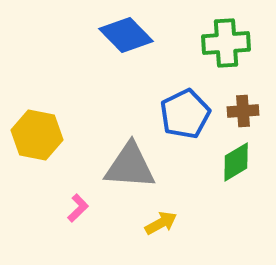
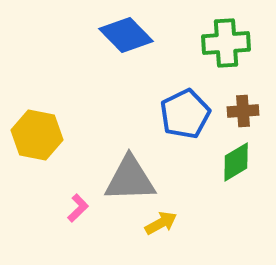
gray triangle: moved 13 px down; rotated 6 degrees counterclockwise
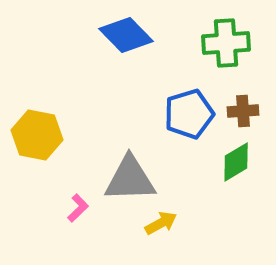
blue pentagon: moved 4 px right; rotated 9 degrees clockwise
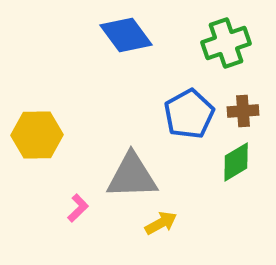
blue diamond: rotated 8 degrees clockwise
green cross: rotated 15 degrees counterclockwise
blue pentagon: rotated 12 degrees counterclockwise
yellow hexagon: rotated 12 degrees counterclockwise
gray triangle: moved 2 px right, 3 px up
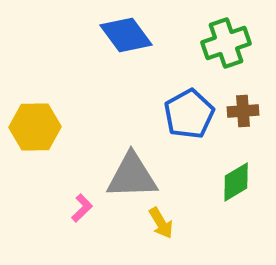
yellow hexagon: moved 2 px left, 8 px up
green diamond: moved 20 px down
pink L-shape: moved 4 px right
yellow arrow: rotated 88 degrees clockwise
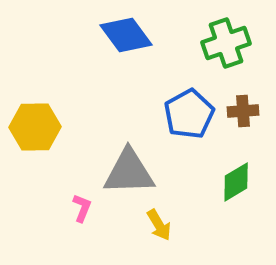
gray triangle: moved 3 px left, 4 px up
pink L-shape: rotated 24 degrees counterclockwise
yellow arrow: moved 2 px left, 2 px down
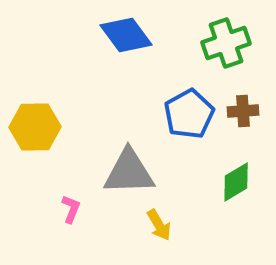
pink L-shape: moved 11 px left, 1 px down
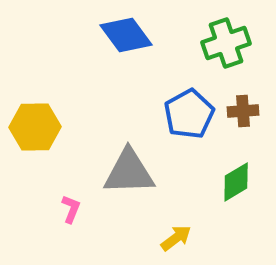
yellow arrow: moved 17 px right, 13 px down; rotated 96 degrees counterclockwise
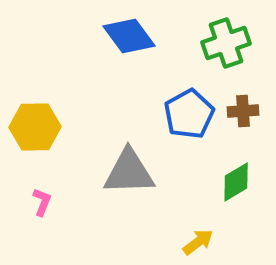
blue diamond: moved 3 px right, 1 px down
pink L-shape: moved 29 px left, 7 px up
yellow arrow: moved 22 px right, 4 px down
